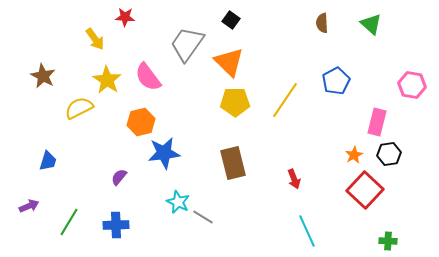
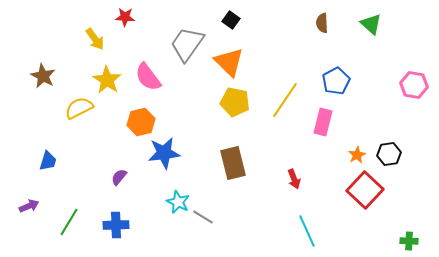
pink hexagon: moved 2 px right
yellow pentagon: rotated 12 degrees clockwise
pink rectangle: moved 54 px left
orange star: moved 3 px right
green cross: moved 21 px right
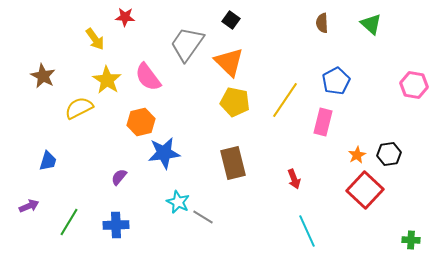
green cross: moved 2 px right, 1 px up
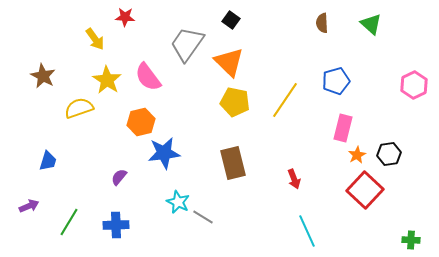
blue pentagon: rotated 12 degrees clockwise
pink hexagon: rotated 24 degrees clockwise
yellow semicircle: rotated 8 degrees clockwise
pink rectangle: moved 20 px right, 6 px down
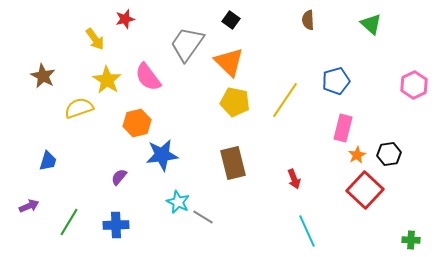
red star: moved 2 px down; rotated 18 degrees counterclockwise
brown semicircle: moved 14 px left, 3 px up
orange hexagon: moved 4 px left, 1 px down
blue star: moved 2 px left, 2 px down
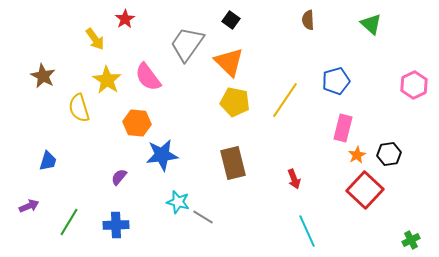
red star: rotated 18 degrees counterclockwise
yellow semicircle: rotated 88 degrees counterclockwise
orange hexagon: rotated 20 degrees clockwise
cyan star: rotated 10 degrees counterclockwise
green cross: rotated 30 degrees counterclockwise
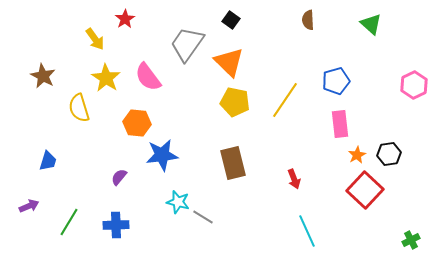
yellow star: moved 1 px left, 2 px up
pink rectangle: moved 3 px left, 4 px up; rotated 20 degrees counterclockwise
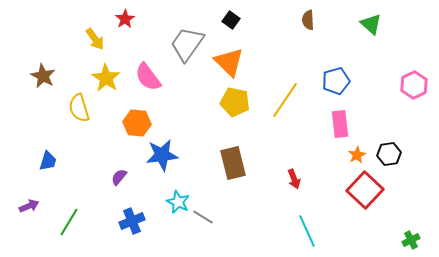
cyan star: rotated 10 degrees clockwise
blue cross: moved 16 px right, 4 px up; rotated 20 degrees counterclockwise
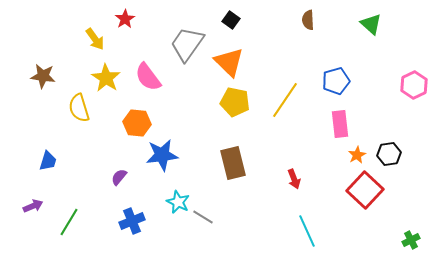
brown star: rotated 20 degrees counterclockwise
purple arrow: moved 4 px right
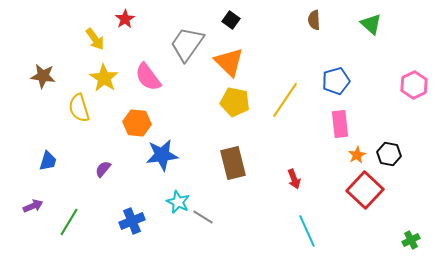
brown semicircle: moved 6 px right
yellow star: moved 2 px left
black hexagon: rotated 20 degrees clockwise
purple semicircle: moved 16 px left, 8 px up
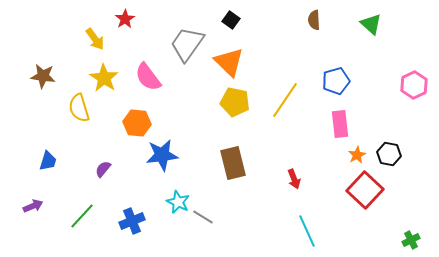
green line: moved 13 px right, 6 px up; rotated 12 degrees clockwise
